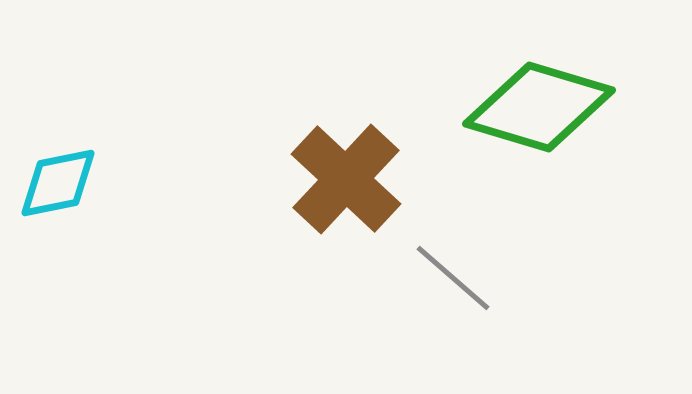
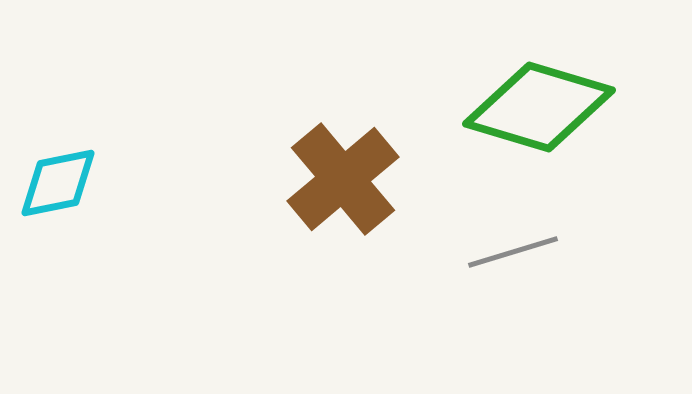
brown cross: moved 3 px left; rotated 7 degrees clockwise
gray line: moved 60 px right, 26 px up; rotated 58 degrees counterclockwise
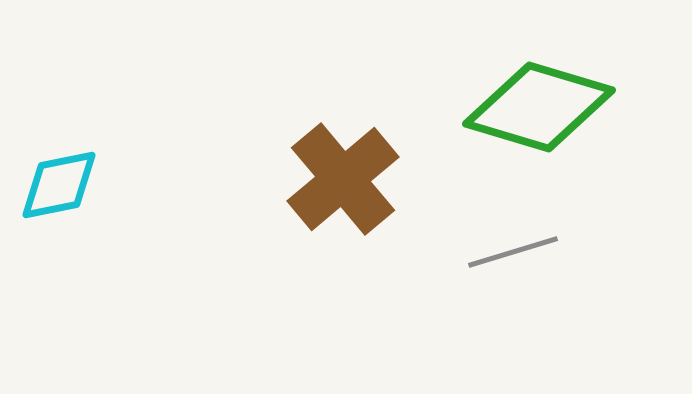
cyan diamond: moved 1 px right, 2 px down
